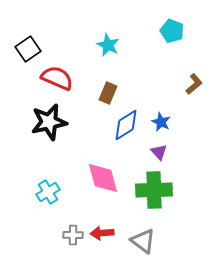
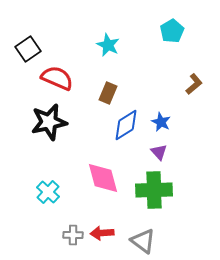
cyan pentagon: rotated 20 degrees clockwise
cyan cross: rotated 15 degrees counterclockwise
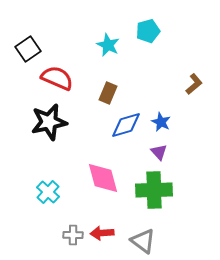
cyan pentagon: moved 24 px left; rotated 15 degrees clockwise
blue diamond: rotated 16 degrees clockwise
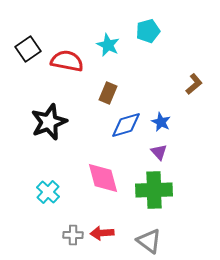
red semicircle: moved 10 px right, 17 px up; rotated 12 degrees counterclockwise
black star: rotated 9 degrees counterclockwise
gray triangle: moved 6 px right
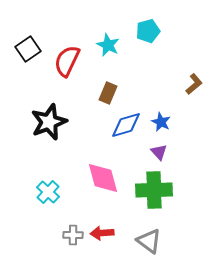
red semicircle: rotated 76 degrees counterclockwise
